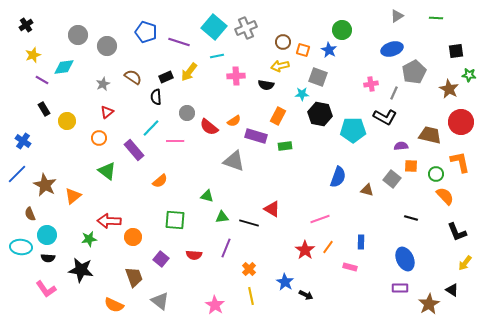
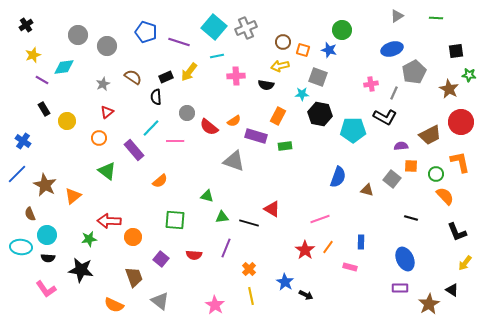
blue star at (329, 50): rotated 14 degrees counterclockwise
brown trapezoid at (430, 135): rotated 140 degrees clockwise
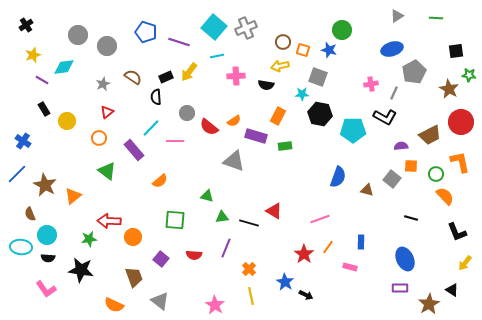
red triangle at (272, 209): moved 2 px right, 2 px down
red star at (305, 250): moved 1 px left, 4 px down
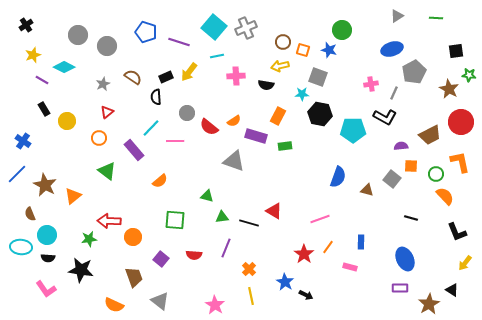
cyan diamond at (64, 67): rotated 35 degrees clockwise
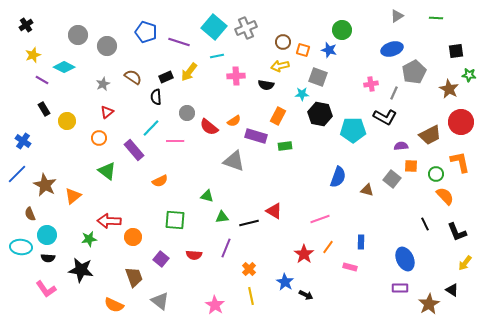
orange semicircle at (160, 181): rotated 14 degrees clockwise
black line at (411, 218): moved 14 px right, 6 px down; rotated 48 degrees clockwise
black line at (249, 223): rotated 30 degrees counterclockwise
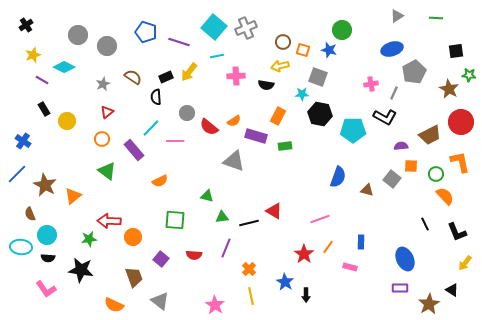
orange circle at (99, 138): moved 3 px right, 1 px down
black arrow at (306, 295): rotated 64 degrees clockwise
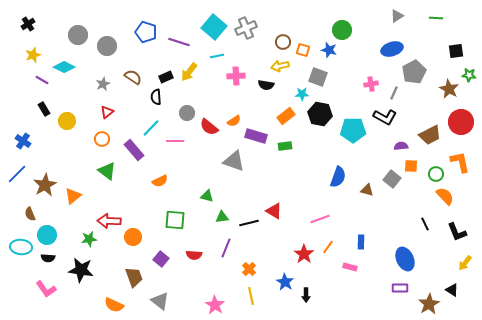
black cross at (26, 25): moved 2 px right, 1 px up
orange rectangle at (278, 116): moved 8 px right; rotated 24 degrees clockwise
brown star at (45, 185): rotated 15 degrees clockwise
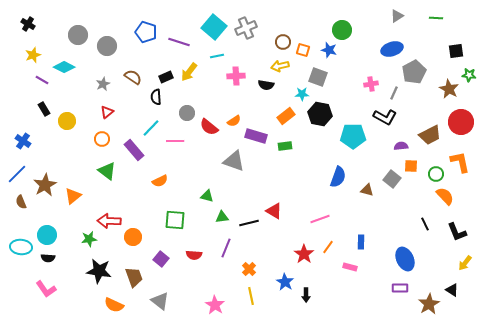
black cross at (28, 24): rotated 24 degrees counterclockwise
cyan pentagon at (353, 130): moved 6 px down
brown semicircle at (30, 214): moved 9 px left, 12 px up
black star at (81, 270): moved 18 px right, 1 px down
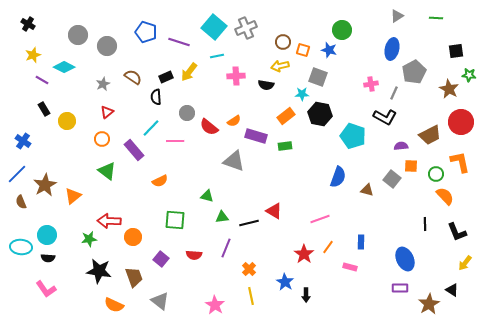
blue ellipse at (392, 49): rotated 60 degrees counterclockwise
cyan pentagon at (353, 136): rotated 20 degrees clockwise
black line at (425, 224): rotated 24 degrees clockwise
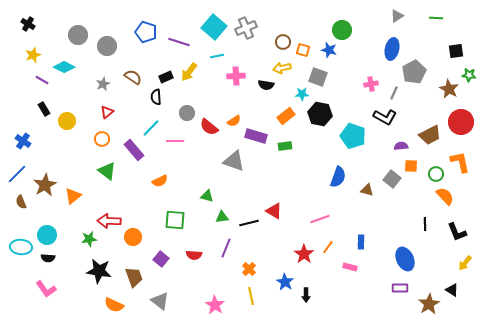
yellow arrow at (280, 66): moved 2 px right, 2 px down
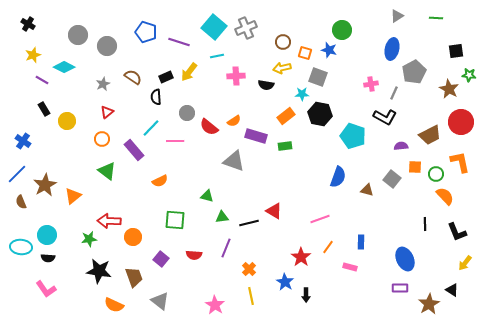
orange square at (303, 50): moved 2 px right, 3 px down
orange square at (411, 166): moved 4 px right, 1 px down
red star at (304, 254): moved 3 px left, 3 px down
